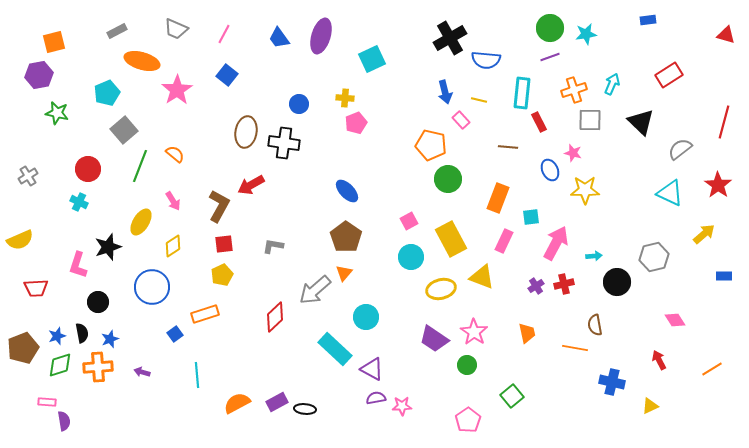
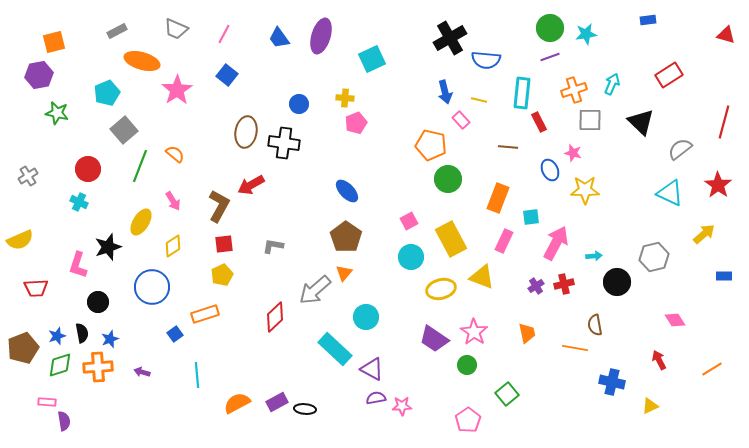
green square at (512, 396): moved 5 px left, 2 px up
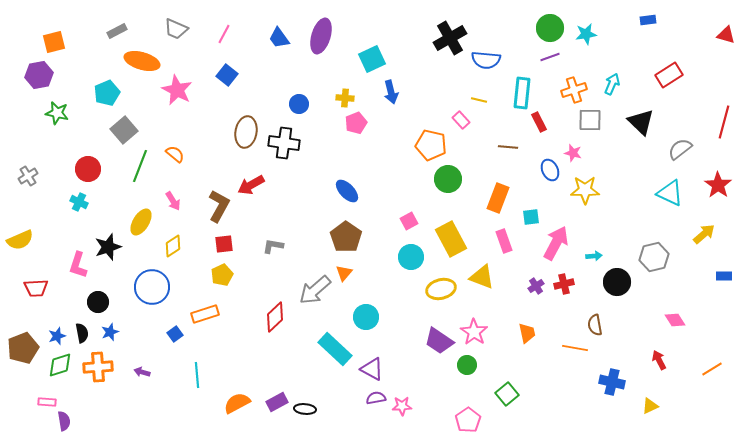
pink star at (177, 90): rotated 12 degrees counterclockwise
blue arrow at (445, 92): moved 54 px left
pink rectangle at (504, 241): rotated 45 degrees counterclockwise
blue star at (110, 339): moved 7 px up
purple trapezoid at (434, 339): moved 5 px right, 2 px down
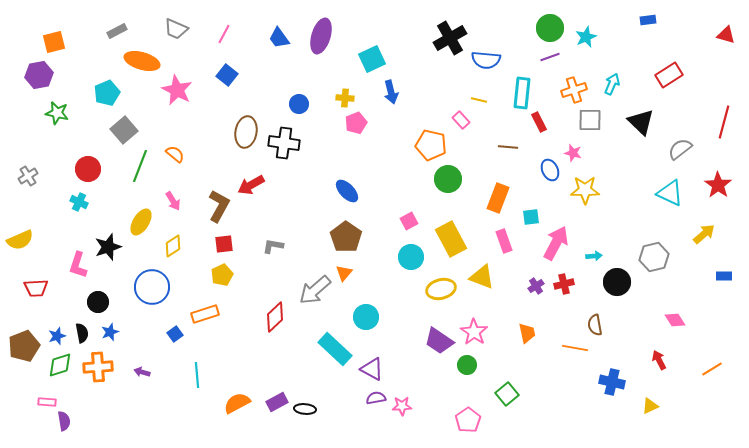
cyan star at (586, 34): moved 3 px down; rotated 15 degrees counterclockwise
brown pentagon at (23, 348): moved 1 px right, 2 px up
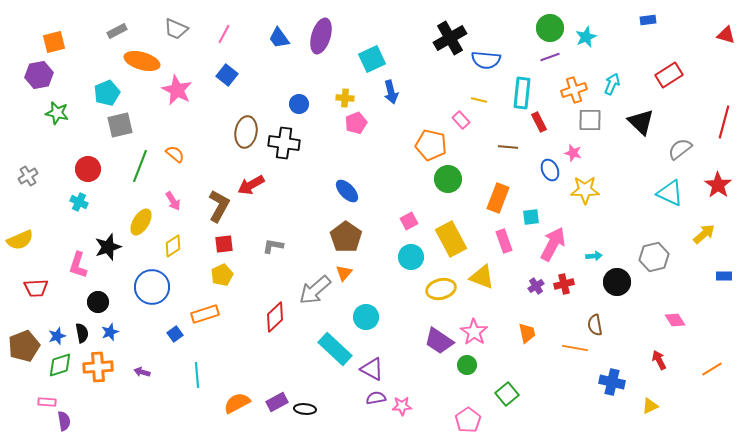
gray square at (124, 130): moved 4 px left, 5 px up; rotated 28 degrees clockwise
pink arrow at (556, 243): moved 3 px left, 1 px down
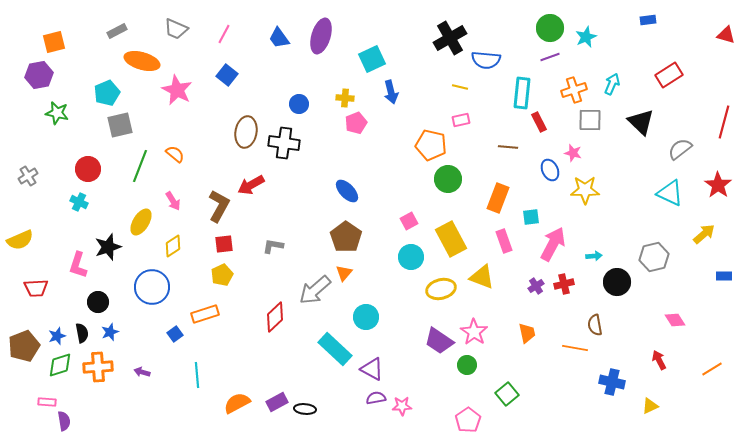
yellow line at (479, 100): moved 19 px left, 13 px up
pink rectangle at (461, 120): rotated 60 degrees counterclockwise
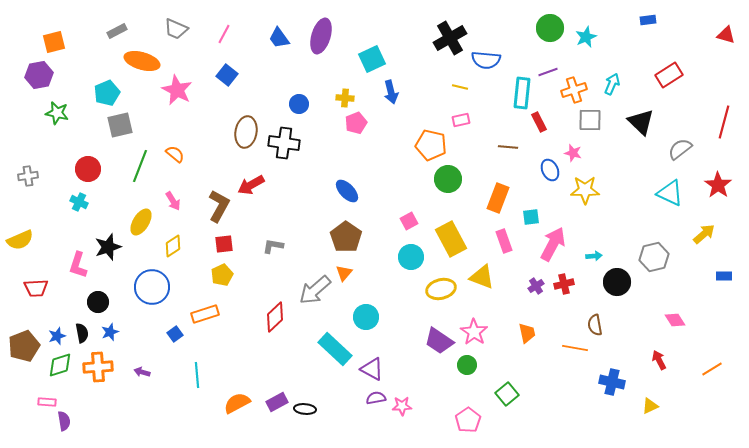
purple line at (550, 57): moved 2 px left, 15 px down
gray cross at (28, 176): rotated 24 degrees clockwise
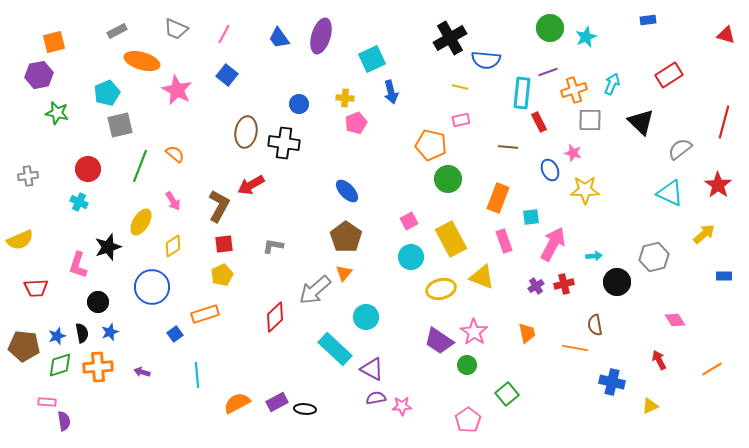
brown pentagon at (24, 346): rotated 28 degrees clockwise
